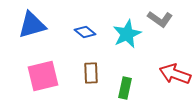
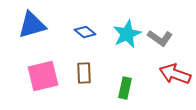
gray L-shape: moved 19 px down
brown rectangle: moved 7 px left
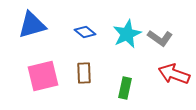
red arrow: moved 1 px left
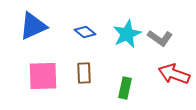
blue triangle: moved 1 px right, 1 px down; rotated 8 degrees counterclockwise
pink square: rotated 12 degrees clockwise
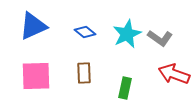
pink square: moved 7 px left
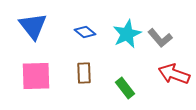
blue triangle: rotated 44 degrees counterclockwise
gray L-shape: rotated 15 degrees clockwise
green rectangle: rotated 50 degrees counterclockwise
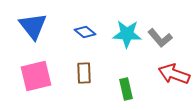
cyan star: rotated 28 degrees clockwise
pink square: rotated 12 degrees counterclockwise
green rectangle: moved 1 px right, 1 px down; rotated 25 degrees clockwise
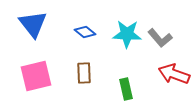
blue triangle: moved 2 px up
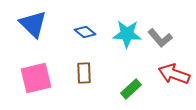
blue triangle: rotated 8 degrees counterclockwise
pink square: moved 2 px down
green rectangle: moved 5 px right; rotated 60 degrees clockwise
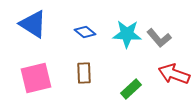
blue triangle: rotated 12 degrees counterclockwise
gray L-shape: moved 1 px left
